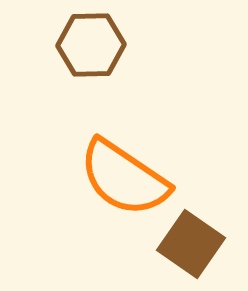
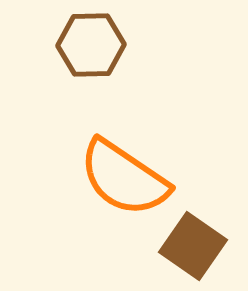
brown square: moved 2 px right, 2 px down
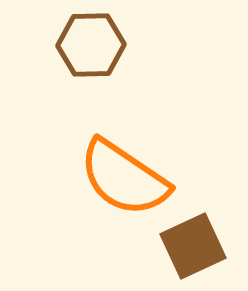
brown square: rotated 30 degrees clockwise
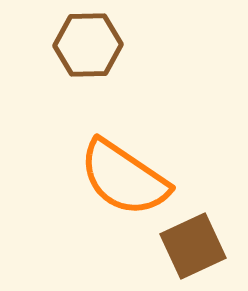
brown hexagon: moved 3 px left
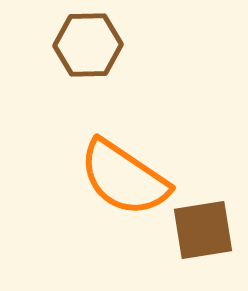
brown square: moved 10 px right, 16 px up; rotated 16 degrees clockwise
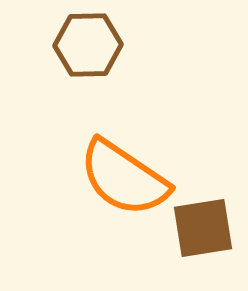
brown square: moved 2 px up
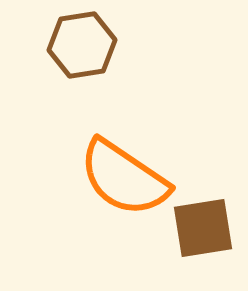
brown hexagon: moved 6 px left; rotated 8 degrees counterclockwise
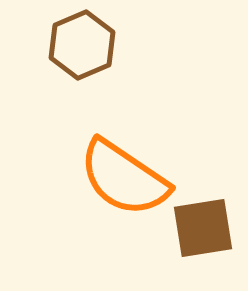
brown hexagon: rotated 14 degrees counterclockwise
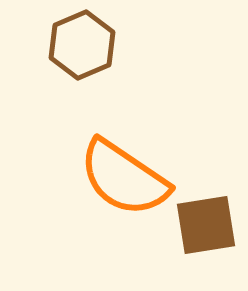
brown square: moved 3 px right, 3 px up
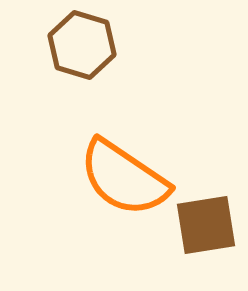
brown hexagon: rotated 20 degrees counterclockwise
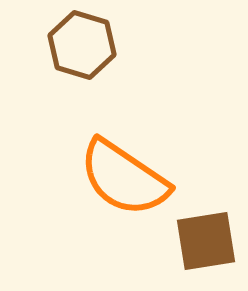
brown square: moved 16 px down
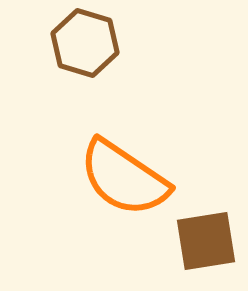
brown hexagon: moved 3 px right, 2 px up
